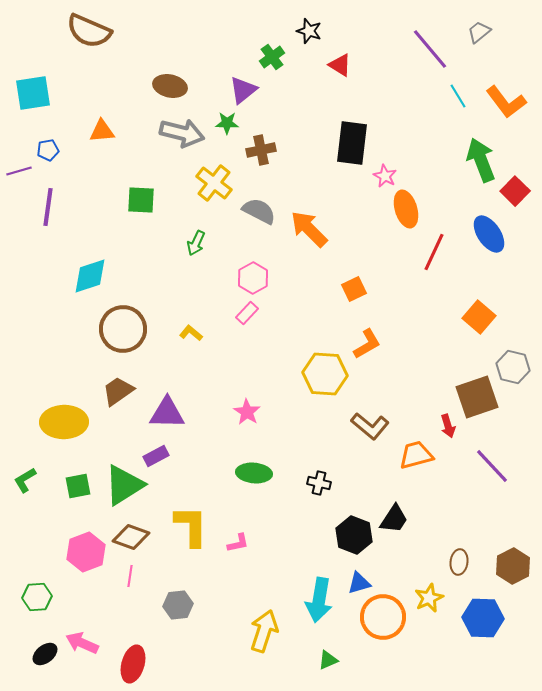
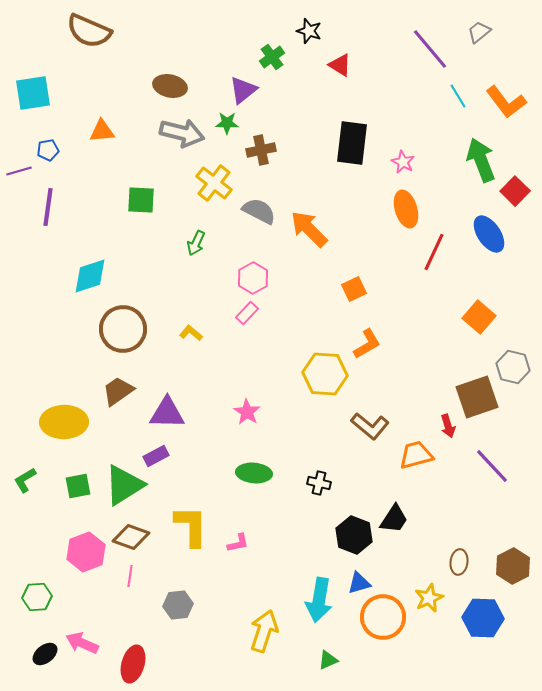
pink star at (385, 176): moved 18 px right, 14 px up
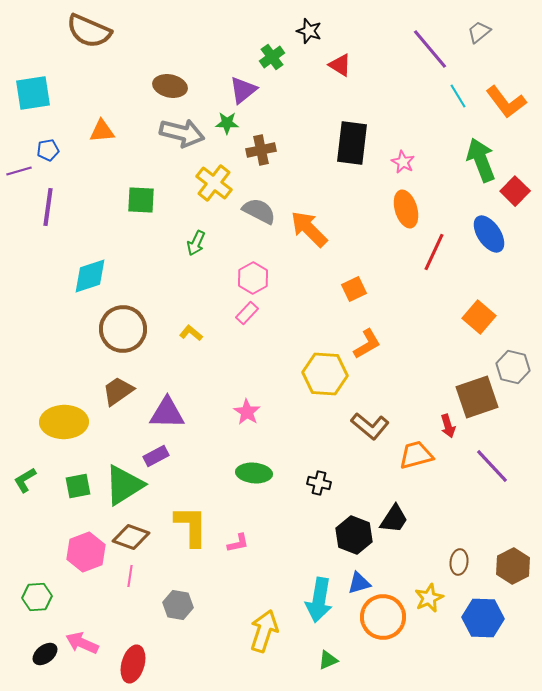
gray hexagon at (178, 605): rotated 16 degrees clockwise
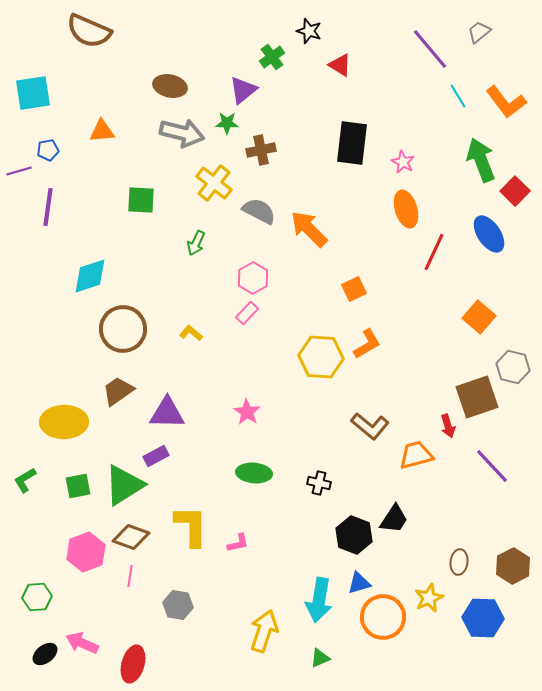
yellow hexagon at (325, 374): moved 4 px left, 17 px up
green triangle at (328, 660): moved 8 px left, 2 px up
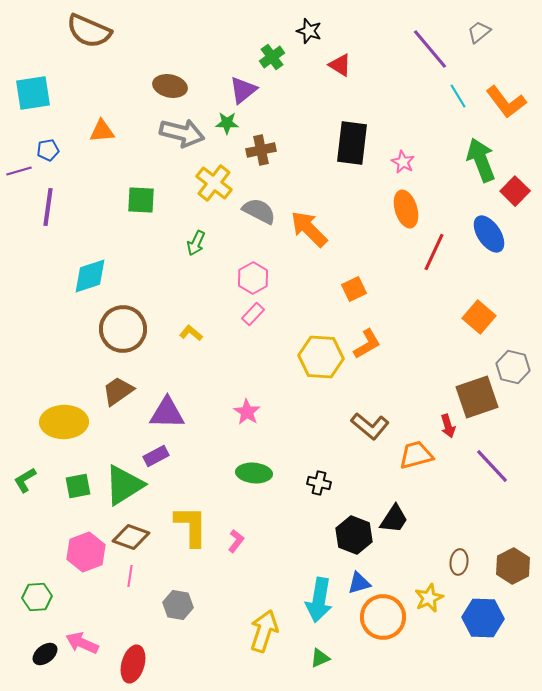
pink rectangle at (247, 313): moved 6 px right, 1 px down
pink L-shape at (238, 543): moved 2 px left, 2 px up; rotated 40 degrees counterclockwise
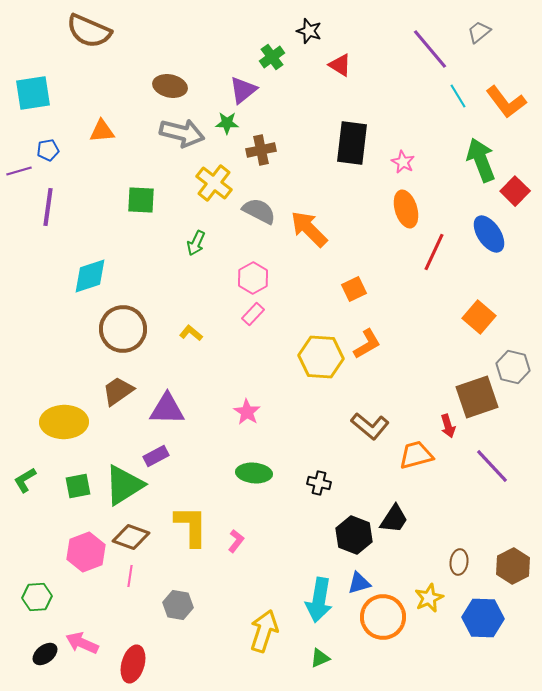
purple triangle at (167, 413): moved 4 px up
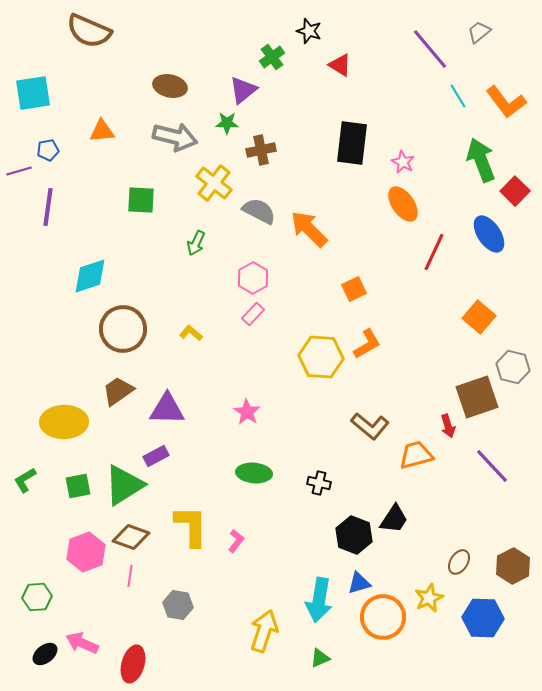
gray arrow at (182, 133): moved 7 px left, 4 px down
orange ellipse at (406, 209): moved 3 px left, 5 px up; rotated 18 degrees counterclockwise
brown ellipse at (459, 562): rotated 25 degrees clockwise
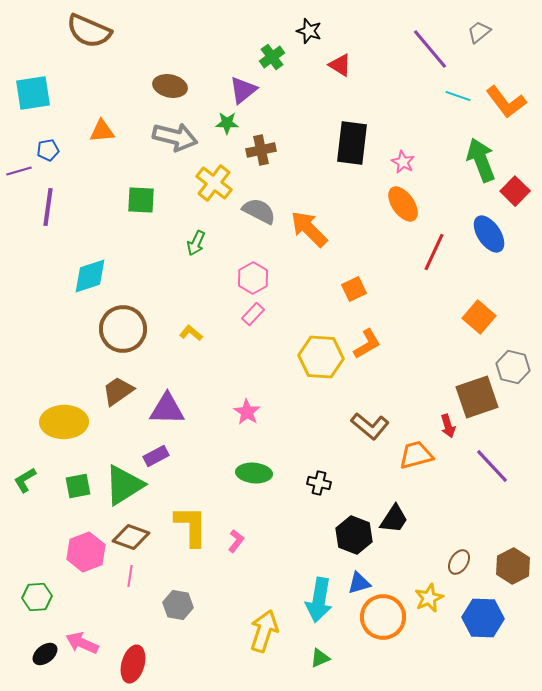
cyan line at (458, 96): rotated 40 degrees counterclockwise
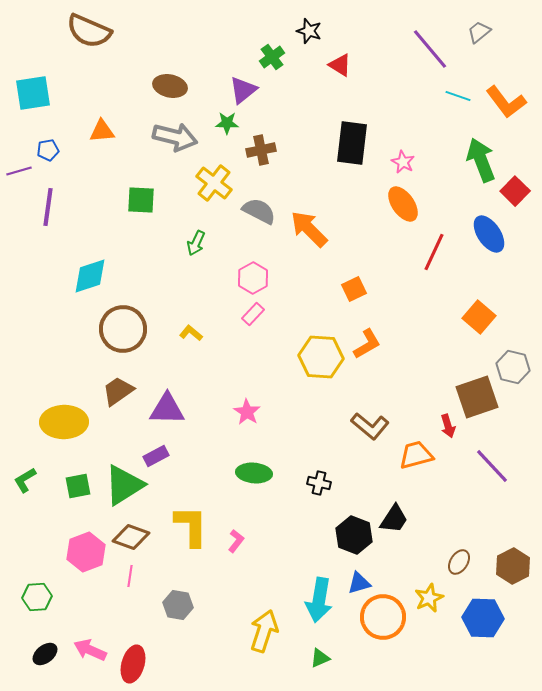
pink arrow at (82, 643): moved 8 px right, 7 px down
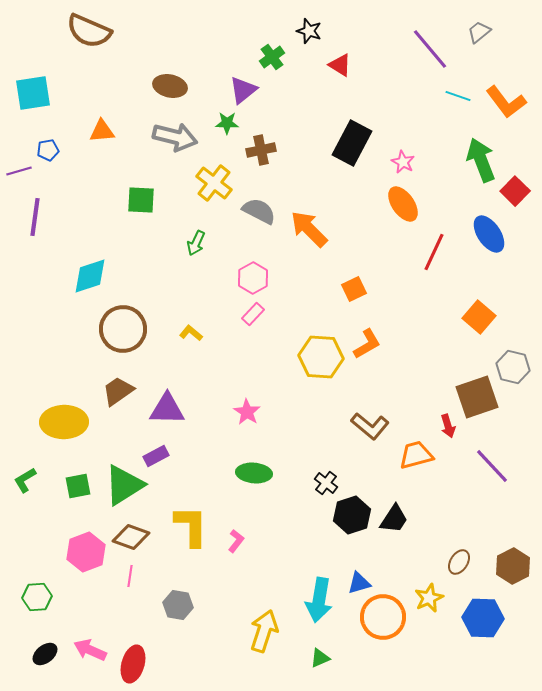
black rectangle at (352, 143): rotated 21 degrees clockwise
purple line at (48, 207): moved 13 px left, 10 px down
black cross at (319, 483): moved 7 px right; rotated 25 degrees clockwise
black hexagon at (354, 535): moved 2 px left, 20 px up; rotated 21 degrees clockwise
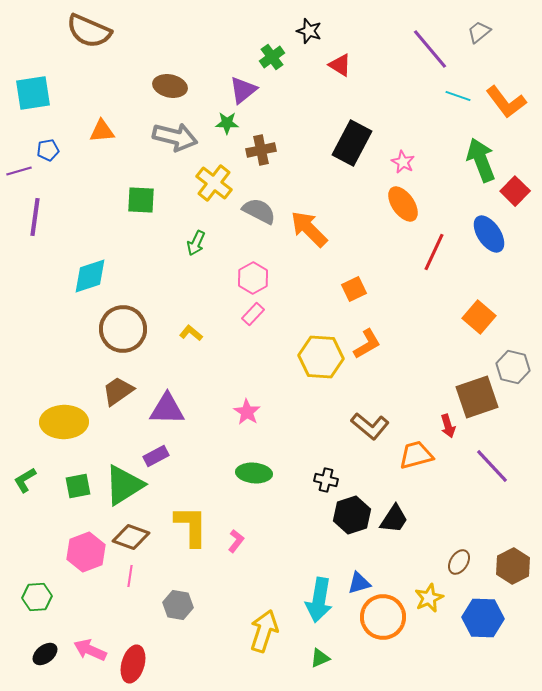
black cross at (326, 483): moved 3 px up; rotated 25 degrees counterclockwise
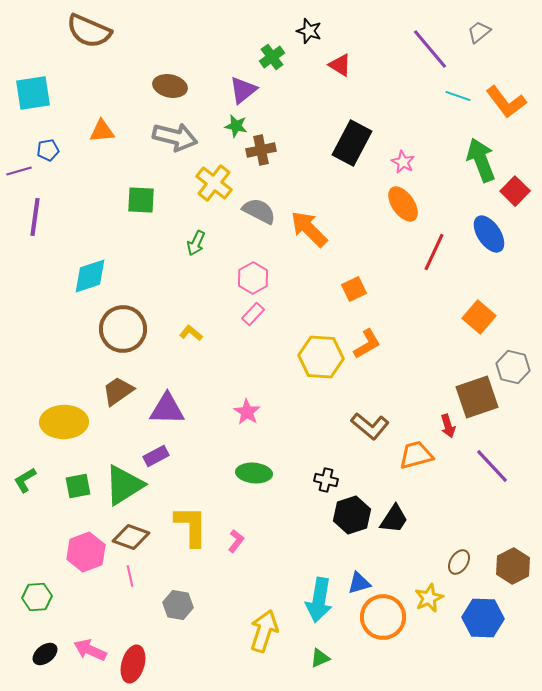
green star at (227, 123): moved 9 px right, 3 px down; rotated 10 degrees clockwise
pink line at (130, 576): rotated 20 degrees counterclockwise
